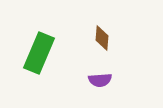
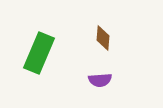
brown diamond: moved 1 px right
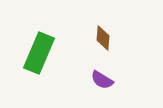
purple semicircle: moved 2 px right; rotated 35 degrees clockwise
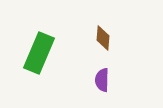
purple semicircle: rotated 60 degrees clockwise
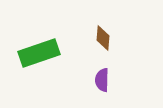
green rectangle: rotated 48 degrees clockwise
